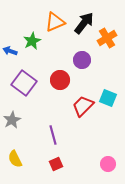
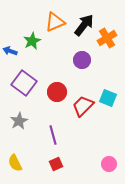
black arrow: moved 2 px down
red circle: moved 3 px left, 12 px down
gray star: moved 7 px right, 1 px down
yellow semicircle: moved 4 px down
pink circle: moved 1 px right
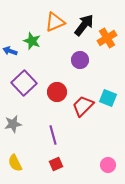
green star: rotated 24 degrees counterclockwise
purple circle: moved 2 px left
purple square: rotated 10 degrees clockwise
gray star: moved 6 px left, 3 px down; rotated 18 degrees clockwise
pink circle: moved 1 px left, 1 px down
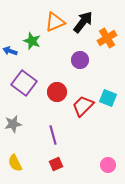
black arrow: moved 1 px left, 3 px up
purple square: rotated 10 degrees counterclockwise
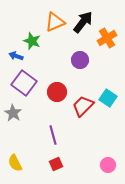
blue arrow: moved 6 px right, 5 px down
cyan square: rotated 12 degrees clockwise
gray star: moved 11 px up; rotated 30 degrees counterclockwise
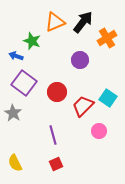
pink circle: moved 9 px left, 34 px up
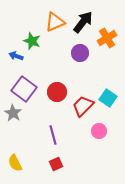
purple circle: moved 7 px up
purple square: moved 6 px down
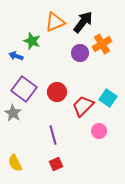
orange cross: moved 5 px left, 6 px down
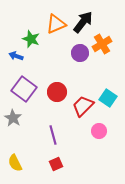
orange triangle: moved 1 px right, 2 px down
green star: moved 1 px left, 2 px up
gray star: moved 5 px down
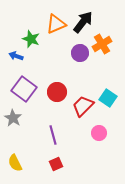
pink circle: moved 2 px down
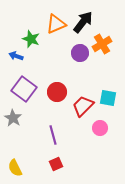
cyan square: rotated 24 degrees counterclockwise
pink circle: moved 1 px right, 5 px up
yellow semicircle: moved 5 px down
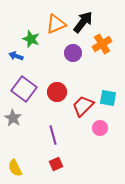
purple circle: moved 7 px left
